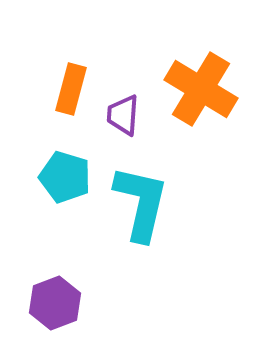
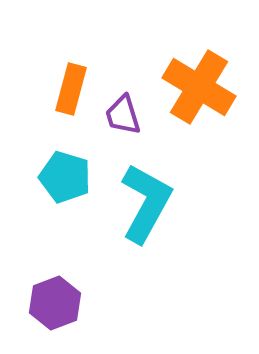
orange cross: moved 2 px left, 2 px up
purple trapezoid: rotated 21 degrees counterclockwise
cyan L-shape: moved 5 px right; rotated 16 degrees clockwise
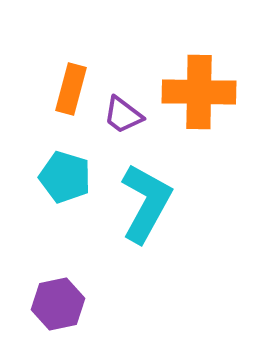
orange cross: moved 5 px down; rotated 30 degrees counterclockwise
purple trapezoid: rotated 36 degrees counterclockwise
purple hexagon: moved 3 px right, 1 px down; rotated 9 degrees clockwise
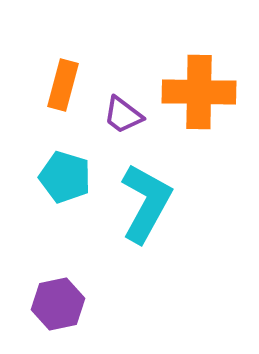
orange rectangle: moved 8 px left, 4 px up
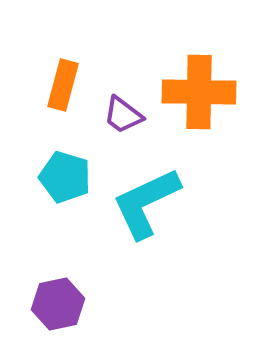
cyan L-shape: rotated 144 degrees counterclockwise
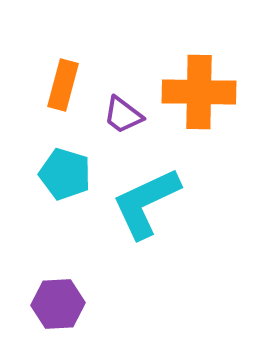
cyan pentagon: moved 3 px up
purple hexagon: rotated 9 degrees clockwise
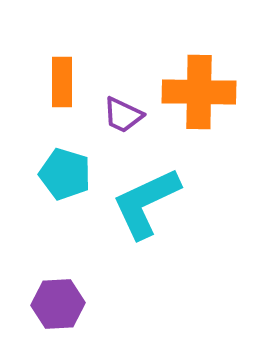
orange rectangle: moved 1 px left, 3 px up; rotated 15 degrees counterclockwise
purple trapezoid: rotated 12 degrees counterclockwise
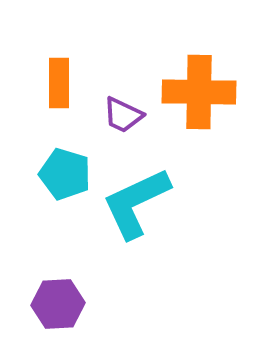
orange rectangle: moved 3 px left, 1 px down
cyan L-shape: moved 10 px left
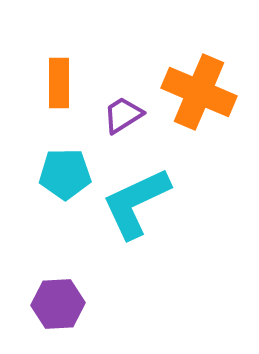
orange cross: rotated 22 degrees clockwise
purple trapezoid: rotated 123 degrees clockwise
cyan pentagon: rotated 18 degrees counterclockwise
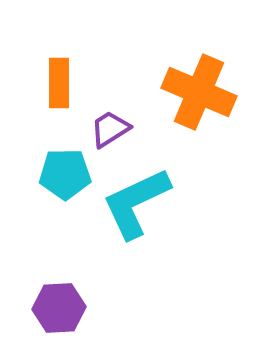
purple trapezoid: moved 13 px left, 14 px down
purple hexagon: moved 1 px right, 4 px down
